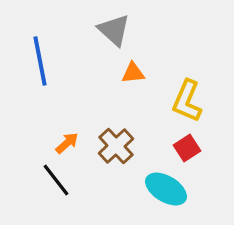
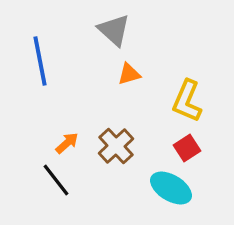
orange triangle: moved 4 px left, 1 px down; rotated 10 degrees counterclockwise
cyan ellipse: moved 5 px right, 1 px up
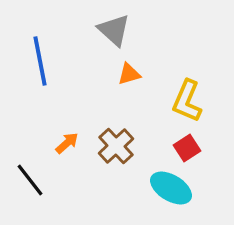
black line: moved 26 px left
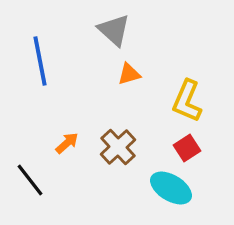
brown cross: moved 2 px right, 1 px down
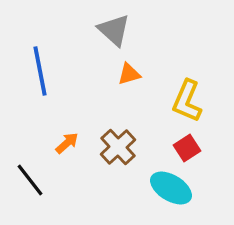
blue line: moved 10 px down
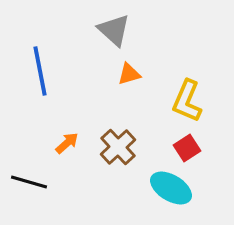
black line: moved 1 px left, 2 px down; rotated 36 degrees counterclockwise
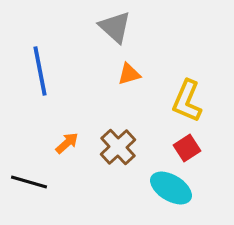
gray triangle: moved 1 px right, 3 px up
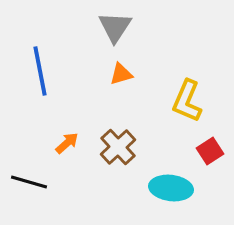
gray triangle: rotated 21 degrees clockwise
orange triangle: moved 8 px left
red square: moved 23 px right, 3 px down
cyan ellipse: rotated 24 degrees counterclockwise
